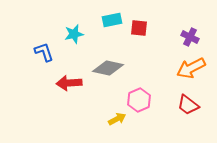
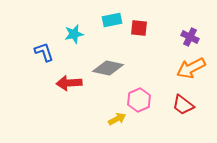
red trapezoid: moved 5 px left
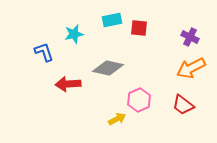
red arrow: moved 1 px left, 1 px down
